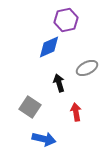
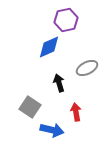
blue arrow: moved 8 px right, 9 px up
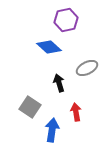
blue diamond: rotated 65 degrees clockwise
blue arrow: rotated 95 degrees counterclockwise
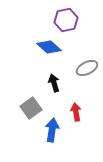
black arrow: moved 5 px left
gray square: moved 1 px right, 1 px down; rotated 20 degrees clockwise
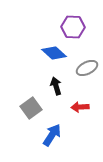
purple hexagon: moved 7 px right, 7 px down; rotated 15 degrees clockwise
blue diamond: moved 5 px right, 6 px down
black arrow: moved 2 px right, 3 px down
red arrow: moved 4 px right, 5 px up; rotated 84 degrees counterclockwise
blue arrow: moved 5 px down; rotated 25 degrees clockwise
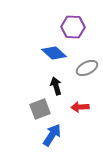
gray square: moved 9 px right, 1 px down; rotated 15 degrees clockwise
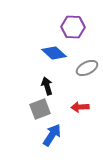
black arrow: moved 9 px left
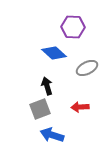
blue arrow: rotated 105 degrees counterclockwise
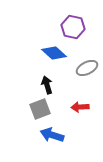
purple hexagon: rotated 10 degrees clockwise
black arrow: moved 1 px up
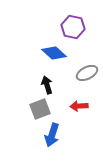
gray ellipse: moved 5 px down
red arrow: moved 1 px left, 1 px up
blue arrow: rotated 90 degrees counterclockwise
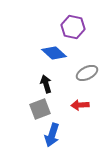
black arrow: moved 1 px left, 1 px up
red arrow: moved 1 px right, 1 px up
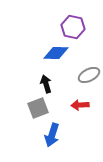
blue diamond: moved 2 px right; rotated 40 degrees counterclockwise
gray ellipse: moved 2 px right, 2 px down
gray square: moved 2 px left, 1 px up
